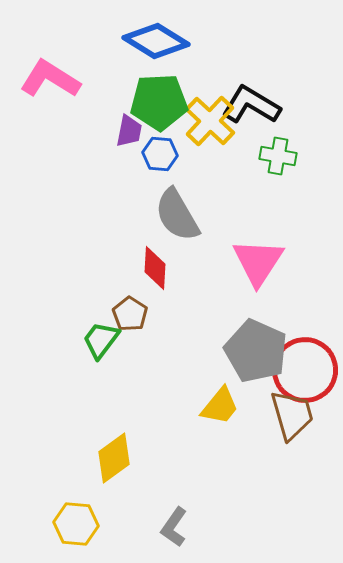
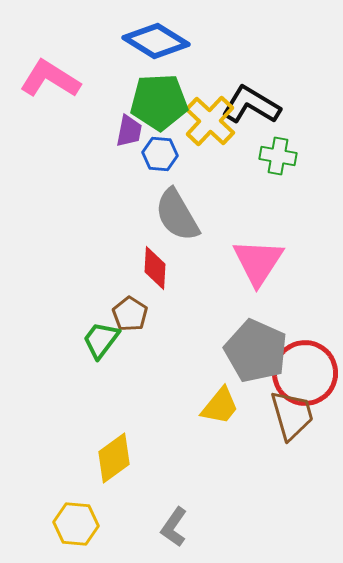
red circle: moved 3 px down
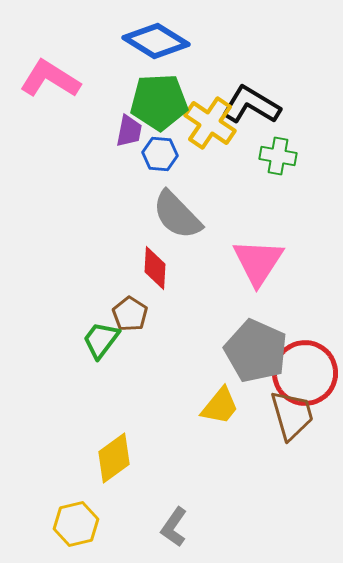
yellow cross: moved 2 px down; rotated 9 degrees counterclockwise
gray semicircle: rotated 14 degrees counterclockwise
yellow hexagon: rotated 18 degrees counterclockwise
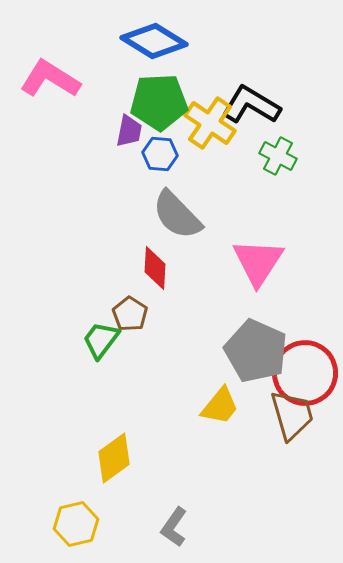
blue diamond: moved 2 px left
green cross: rotated 18 degrees clockwise
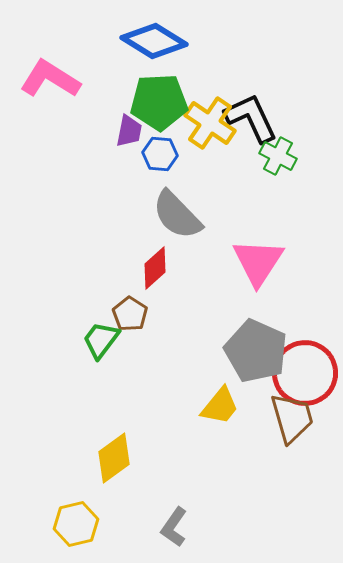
black L-shape: moved 13 px down; rotated 34 degrees clockwise
red diamond: rotated 45 degrees clockwise
brown trapezoid: moved 3 px down
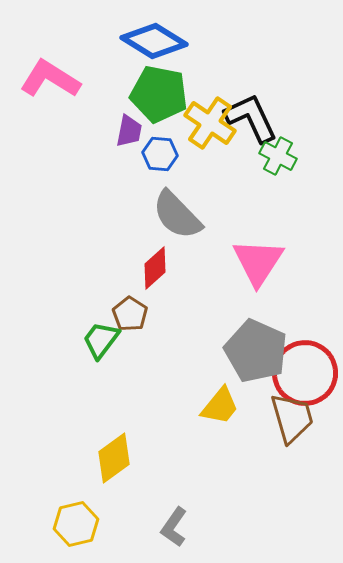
green pentagon: moved 8 px up; rotated 14 degrees clockwise
